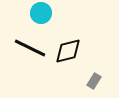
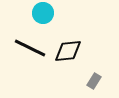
cyan circle: moved 2 px right
black diamond: rotated 8 degrees clockwise
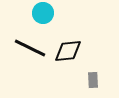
gray rectangle: moved 1 px left, 1 px up; rotated 35 degrees counterclockwise
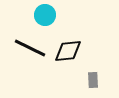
cyan circle: moved 2 px right, 2 px down
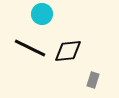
cyan circle: moved 3 px left, 1 px up
gray rectangle: rotated 21 degrees clockwise
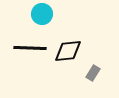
black line: rotated 24 degrees counterclockwise
gray rectangle: moved 7 px up; rotated 14 degrees clockwise
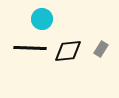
cyan circle: moved 5 px down
gray rectangle: moved 8 px right, 24 px up
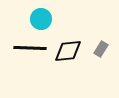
cyan circle: moved 1 px left
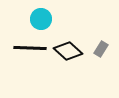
black diamond: rotated 48 degrees clockwise
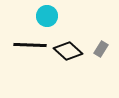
cyan circle: moved 6 px right, 3 px up
black line: moved 3 px up
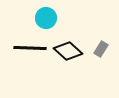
cyan circle: moved 1 px left, 2 px down
black line: moved 3 px down
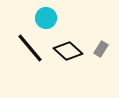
black line: rotated 48 degrees clockwise
